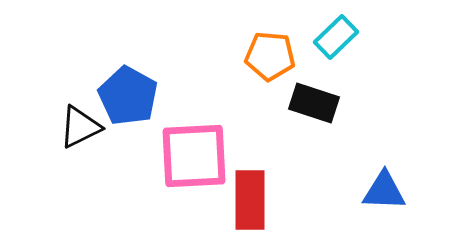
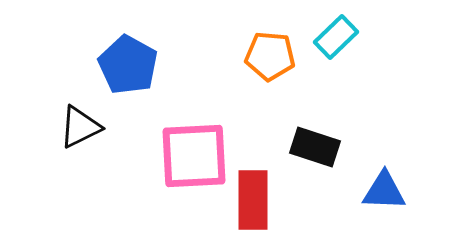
blue pentagon: moved 31 px up
black rectangle: moved 1 px right, 44 px down
red rectangle: moved 3 px right
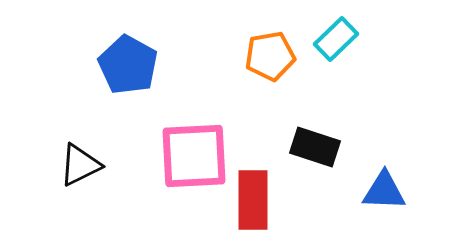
cyan rectangle: moved 2 px down
orange pentagon: rotated 15 degrees counterclockwise
black triangle: moved 38 px down
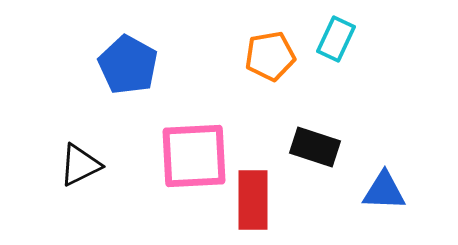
cyan rectangle: rotated 21 degrees counterclockwise
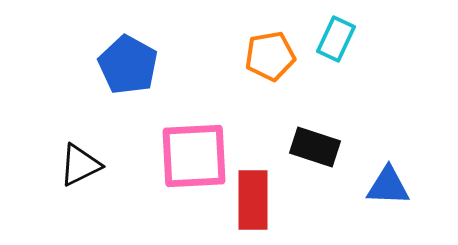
blue triangle: moved 4 px right, 5 px up
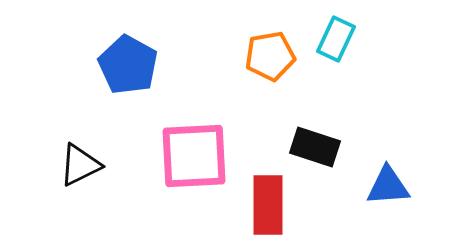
blue triangle: rotated 6 degrees counterclockwise
red rectangle: moved 15 px right, 5 px down
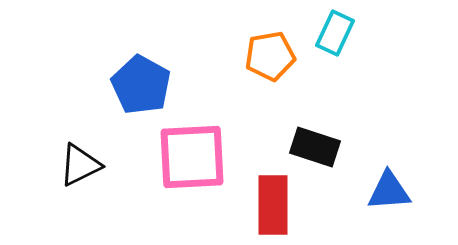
cyan rectangle: moved 1 px left, 6 px up
blue pentagon: moved 13 px right, 20 px down
pink square: moved 2 px left, 1 px down
blue triangle: moved 1 px right, 5 px down
red rectangle: moved 5 px right
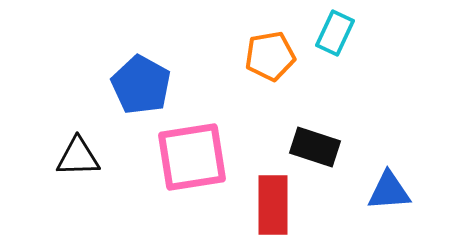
pink square: rotated 6 degrees counterclockwise
black triangle: moved 2 px left, 8 px up; rotated 24 degrees clockwise
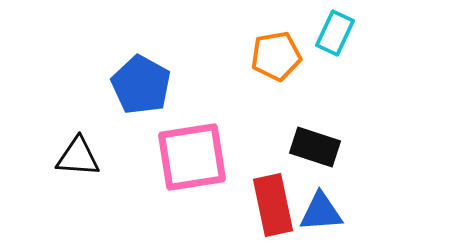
orange pentagon: moved 6 px right
black triangle: rotated 6 degrees clockwise
blue triangle: moved 68 px left, 21 px down
red rectangle: rotated 12 degrees counterclockwise
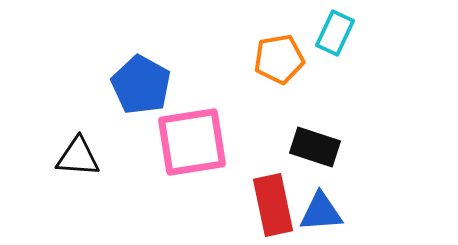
orange pentagon: moved 3 px right, 3 px down
pink square: moved 15 px up
